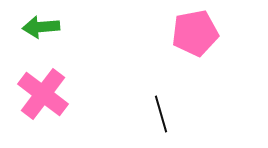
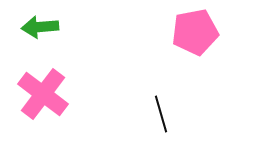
green arrow: moved 1 px left
pink pentagon: moved 1 px up
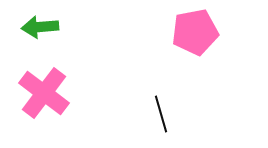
pink cross: moved 1 px right, 1 px up
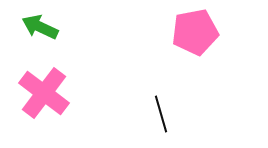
green arrow: rotated 30 degrees clockwise
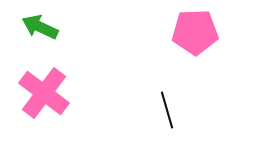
pink pentagon: rotated 9 degrees clockwise
black line: moved 6 px right, 4 px up
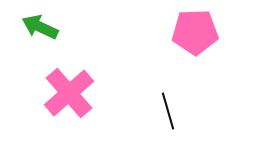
pink cross: moved 25 px right; rotated 12 degrees clockwise
black line: moved 1 px right, 1 px down
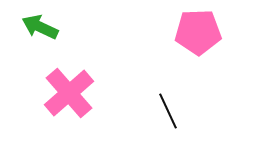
pink pentagon: moved 3 px right
black line: rotated 9 degrees counterclockwise
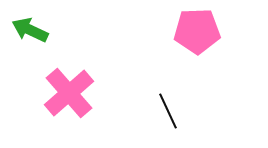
green arrow: moved 10 px left, 3 px down
pink pentagon: moved 1 px left, 1 px up
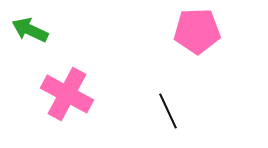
pink cross: moved 2 px left, 1 px down; rotated 21 degrees counterclockwise
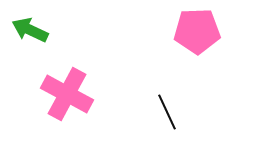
black line: moved 1 px left, 1 px down
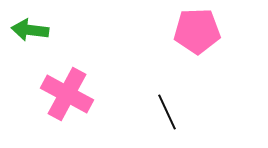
green arrow: rotated 18 degrees counterclockwise
